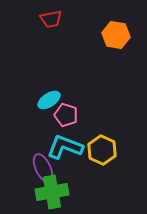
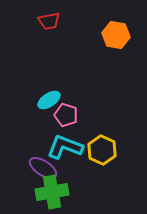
red trapezoid: moved 2 px left, 2 px down
purple ellipse: rotated 32 degrees counterclockwise
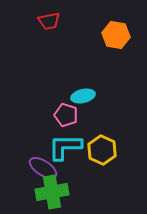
cyan ellipse: moved 34 px right, 4 px up; rotated 20 degrees clockwise
cyan L-shape: rotated 21 degrees counterclockwise
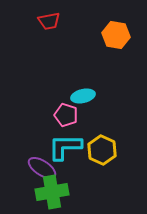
purple ellipse: moved 1 px left
